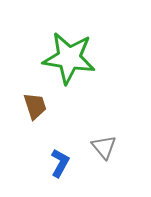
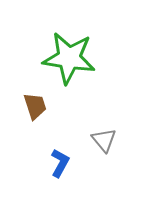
gray triangle: moved 7 px up
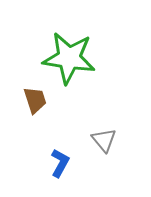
brown trapezoid: moved 6 px up
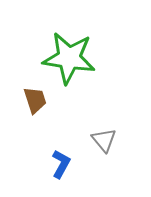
blue L-shape: moved 1 px right, 1 px down
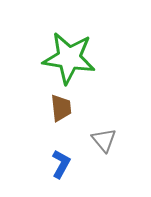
brown trapezoid: moved 26 px right, 8 px down; rotated 12 degrees clockwise
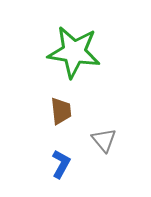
green star: moved 5 px right, 6 px up
brown trapezoid: moved 3 px down
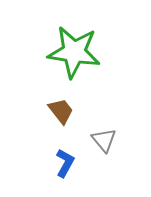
brown trapezoid: rotated 32 degrees counterclockwise
blue L-shape: moved 4 px right, 1 px up
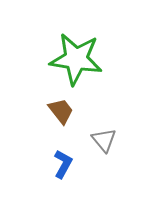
green star: moved 2 px right, 7 px down
blue L-shape: moved 2 px left, 1 px down
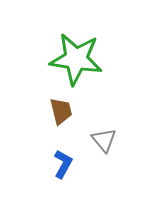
brown trapezoid: rotated 24 degrees clockwise
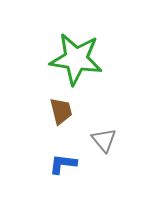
blue L-shape: rotated 112 degrees counterclockwise
